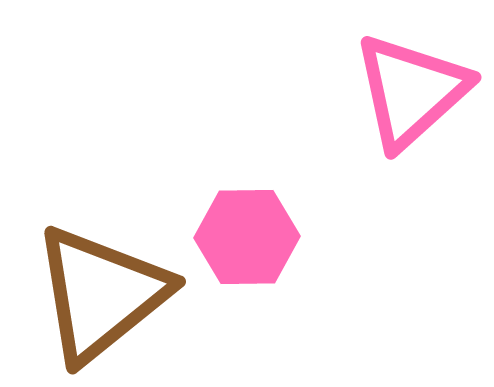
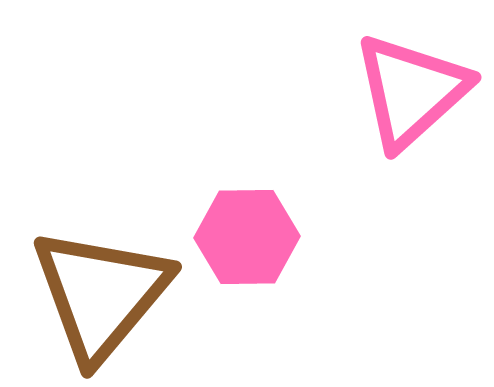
brown triangle: rotated 11 degrees counterclockwise
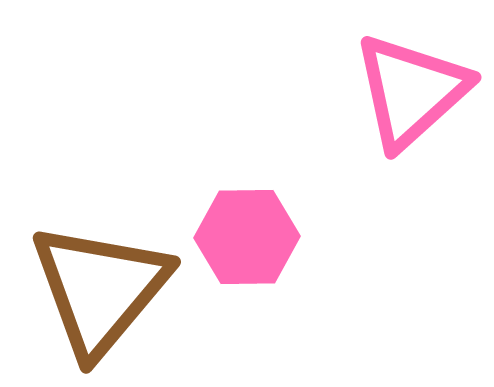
brown triangle: moved 1 px left, 5 px up
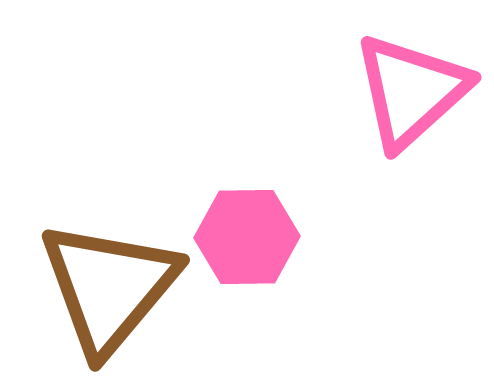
brown triangle: moved 9 px right, 2 px up
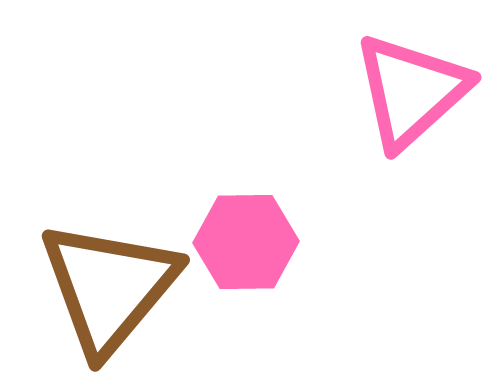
pink hexagon: moved 1 px left, 5 px down
